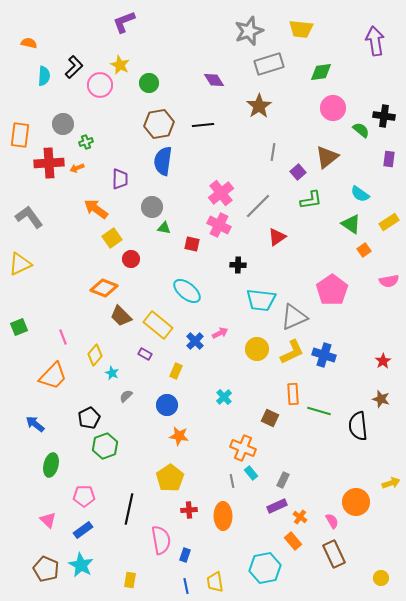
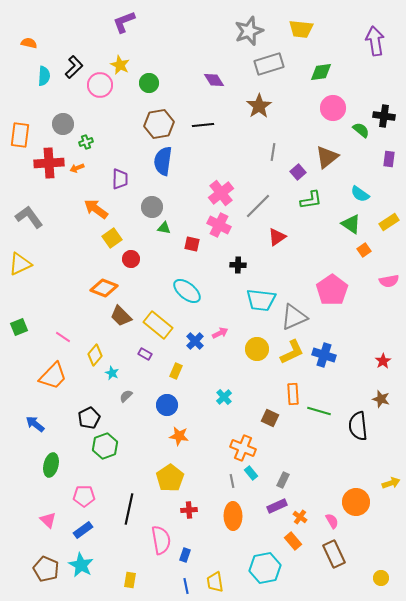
pink line at (63, 337): rotated 35 degrees counterclockwise
orange ellipse at (223, 516): moved 10 px right
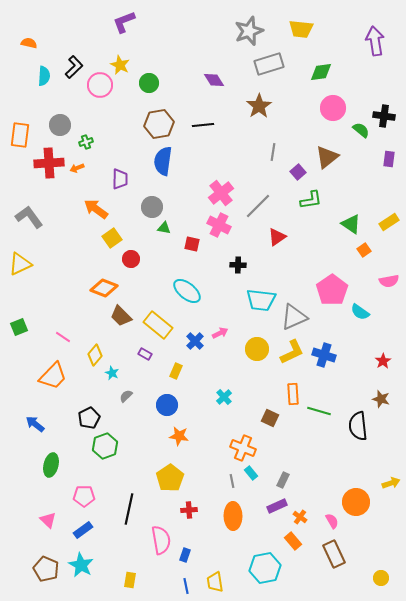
gray circle at (63, 124): moved 3 px left, 1 px down
cyan semicircle at (360, 194): moved 118 px down
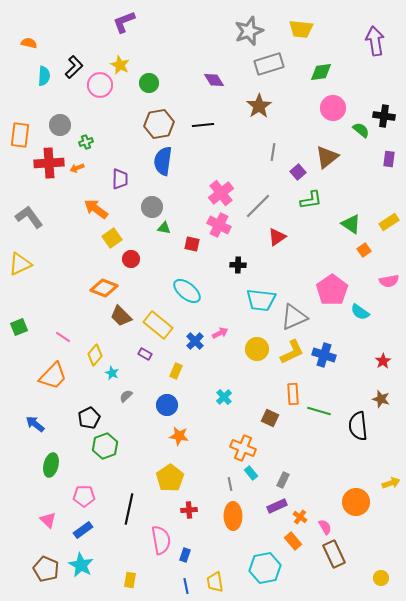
gray line at (232, 481): moved 2 px left, 3 px down
pink semicircle at (332, 521): moved 7 px left, 6 px down
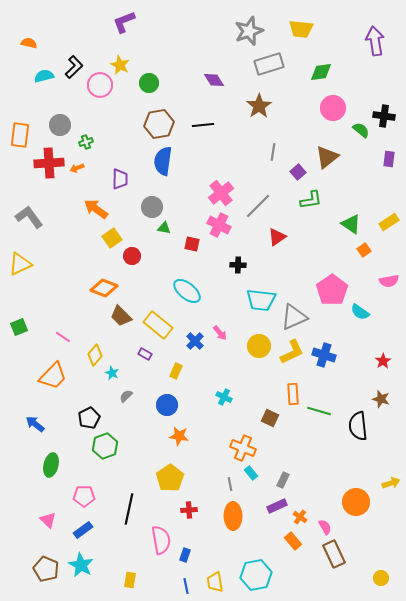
cyan semicircle at (44, 76): rotated 108 degrees counterclockwise
red circle at (131, 259): moved 1 px right, 3 px up
pink arrow at (220, 333): rotated 77 degrees clockwise
yellow circle at (257, 349): moved 2 px right, 3 px up
cyan cross at (224, 397): rotated 21 degrees counterclockwise
cyan hexagon at (265, 568): moved 9 px left, 7 px down
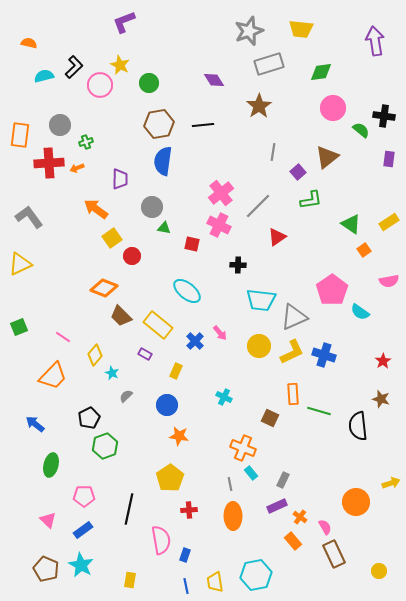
yellow circle at (381, 578): moved 2 px left, 7 px up
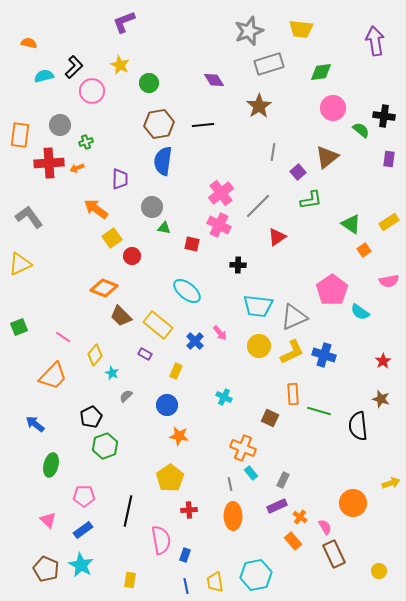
pink circle at (100, 85): moved 8 px left, 6 px down
cyan trapezoid at (261, 300): moved 3 px left, 6 px down
black pentagon at (89, 418): moved 2 px right, 1 px up
orange circle at (356, 502): moved 3 px left, 1 px down
black line at (129, 509): moved 1 px left, 2 px down
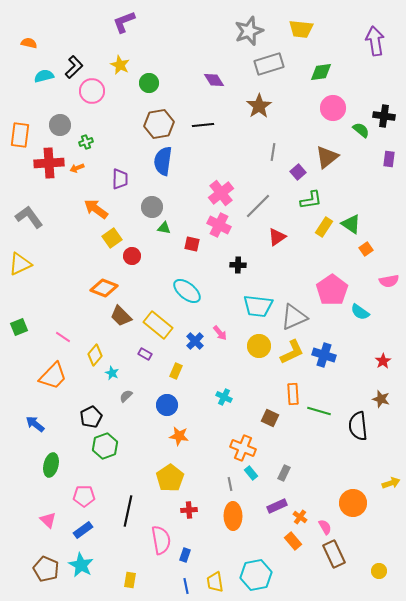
yellow rectangle at (389, 222): moved 65 px left, 5 px down; rotated 24 degrees counterclockwise
orange square at (364, 250): moved 2 px right, 1 px up
gray rectangle at (283, 480): moved 1 px right, 7 px up
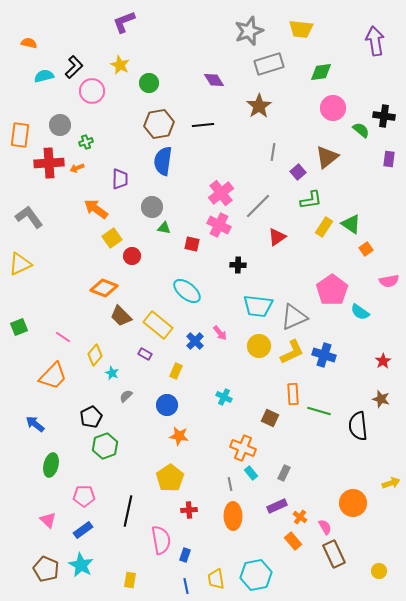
yellow trapezoid at (215, 582): moved 1 px right, 3 px up
